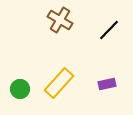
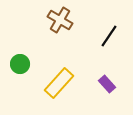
black line: moved 6 px down; rotated 10 degrees counterclockwise
purple rectangle: rotated 60 degrees clockwise
green circle: moved 25 px up
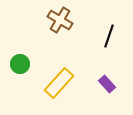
black line: rotated 15 degrees counterclockwise
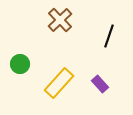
brown cross: rotated 15 degrees clockwise
purple rectangle: moved 7 px left
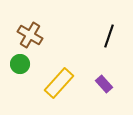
brown cross: moved 30 px left, 15 px down; rotated 15 degrees counterclockwise
purple rectangle: moved 4 px right
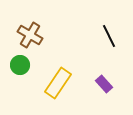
black line: rotated 45 degrees counterclockwise
green circle: moved 1 px down
yellow rectangle: moved 1 px left; rotated 8 degrees counterclockwise
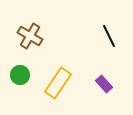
brown cross: moved 1 px down
green circle: moved 10 px down
